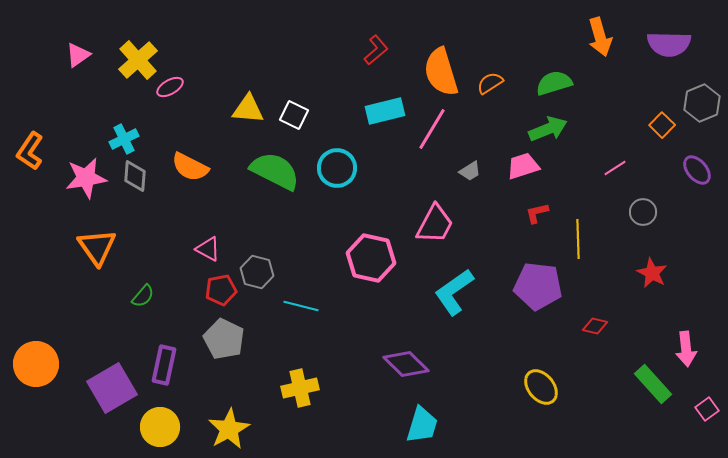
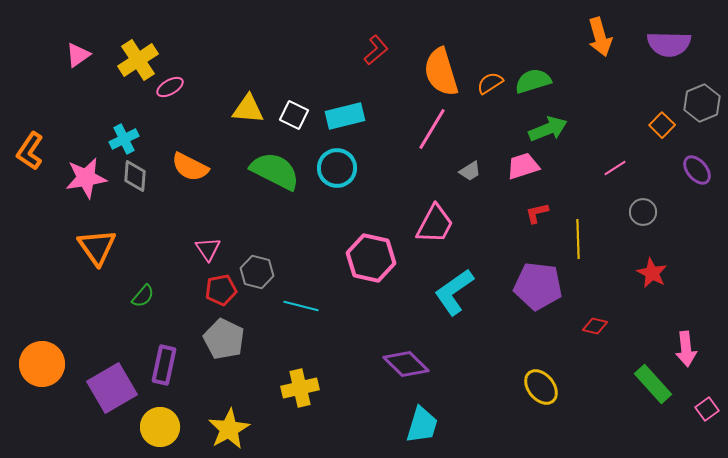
yellow cross at (138, 60): rotated 9 degrees clockwise
green semicircle at (554, 83): moved 21 px left, 2 px up
cyan rectangle at (385, 111): moved 40 px left, 5 px down
pink triangle at (208, 249): rotated 28 degrees clockwise
orange circle at (36, 364): moved 6 px right
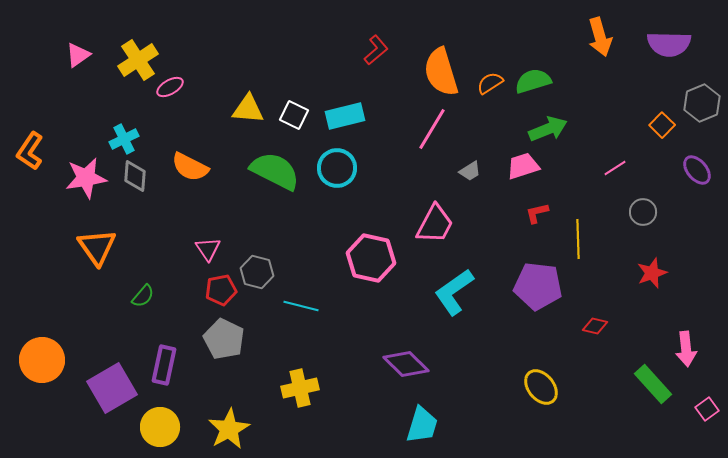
red star at (652, 273): rotated 24 degrees clockwise
orange circle at (42, 364): moved 4 px up
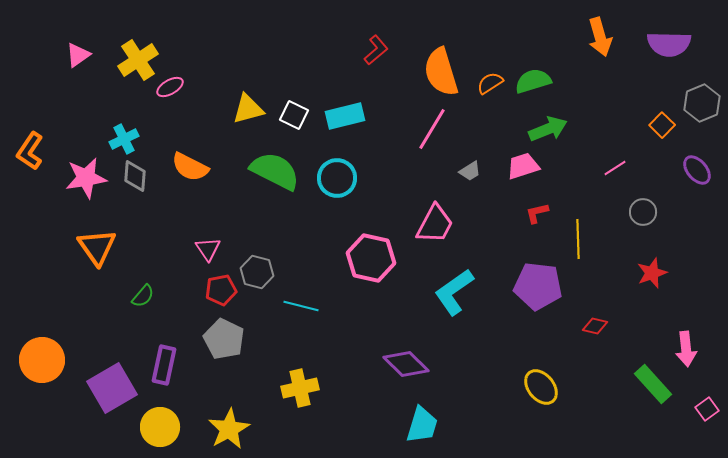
yellow triangle at (248, 109): rotated 20 degrees counterclockwise
cyan circle at (337, 168): moved 10 px down
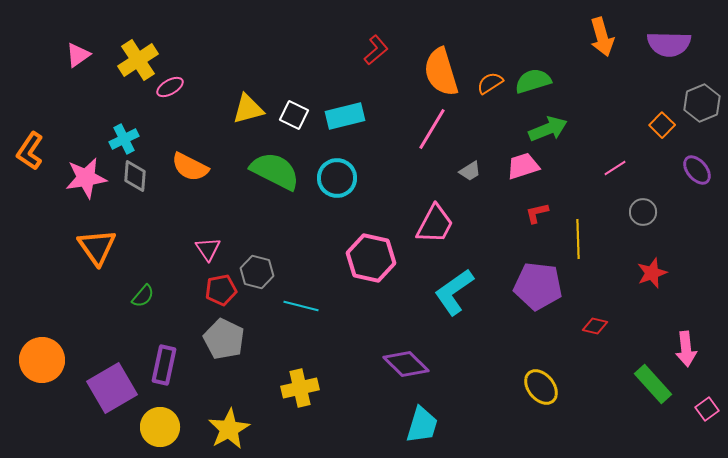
orange arrow at (600, 37): moved 2 px right
